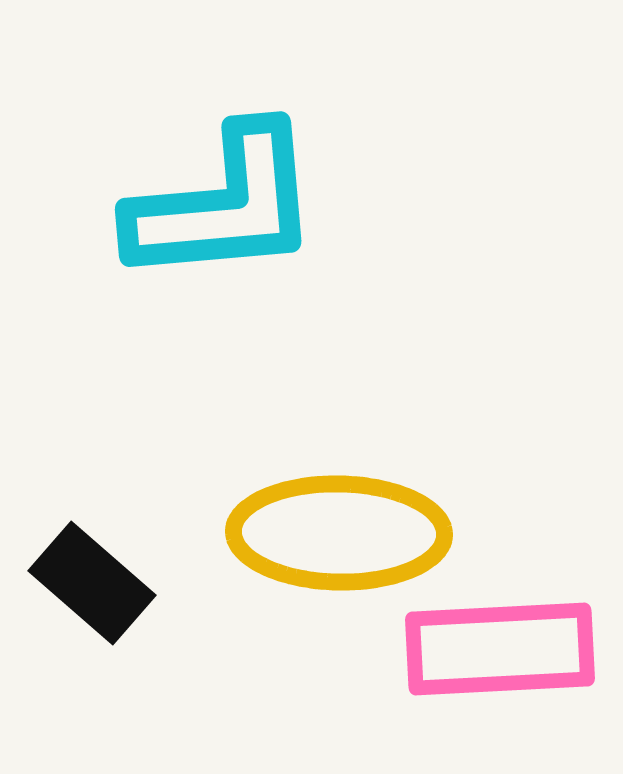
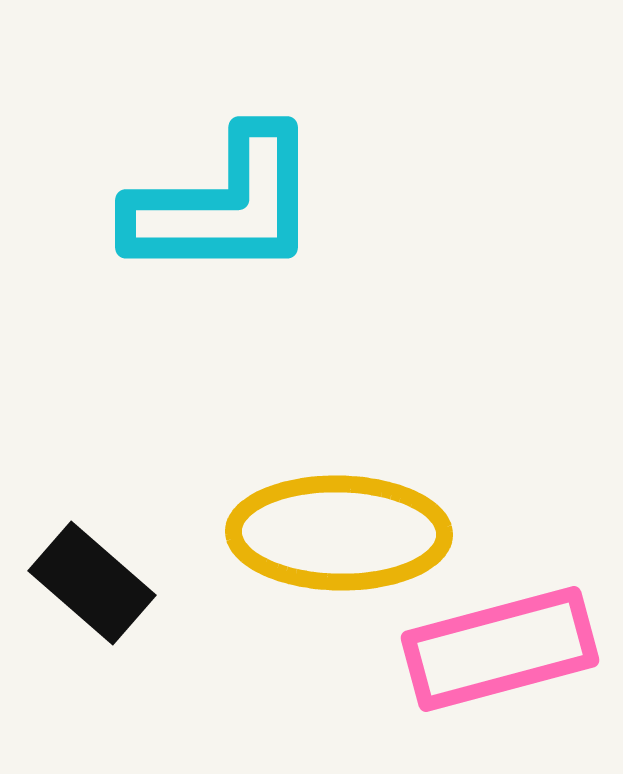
cyan L-shape: rotated 5 degrees clockwise
pink rectangle: rotated 12 degrees counterclockwise
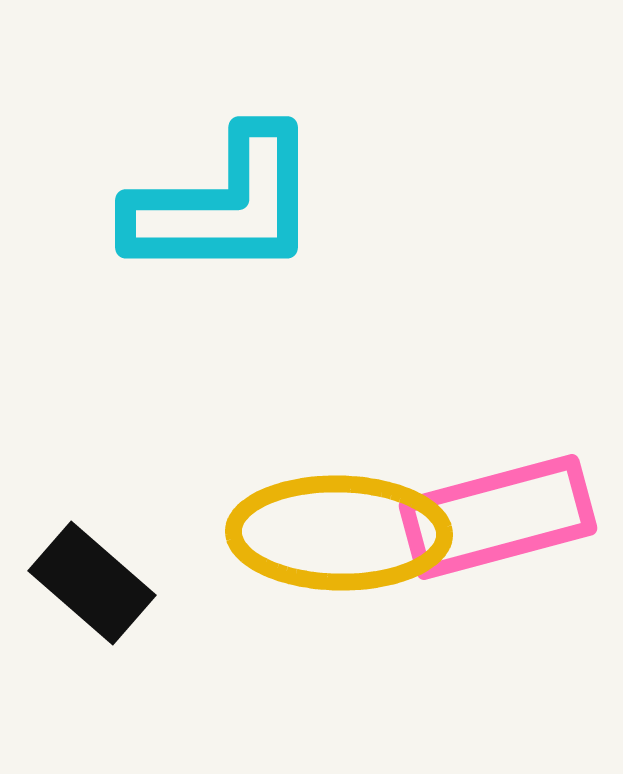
pink rectangle: moved 2 px left, 132 px up
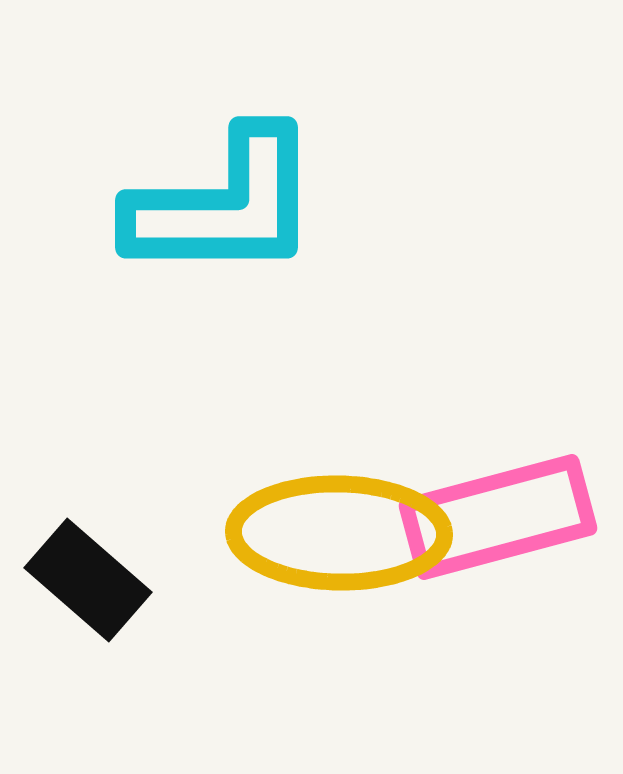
black rectangle: moved 4 px left, 3 px up
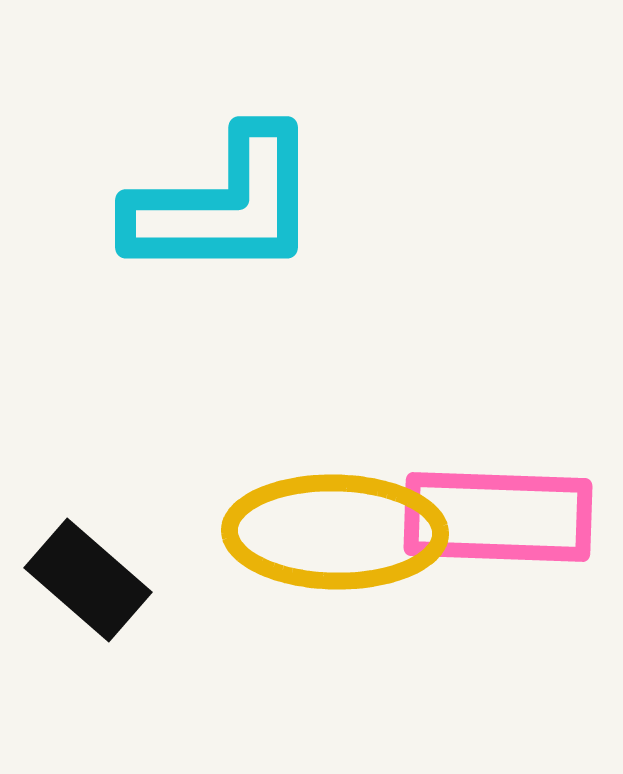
pink rectangle: rotated 17 degrees clockwise
yellow ellipse: moved 4 px left, 1 px up
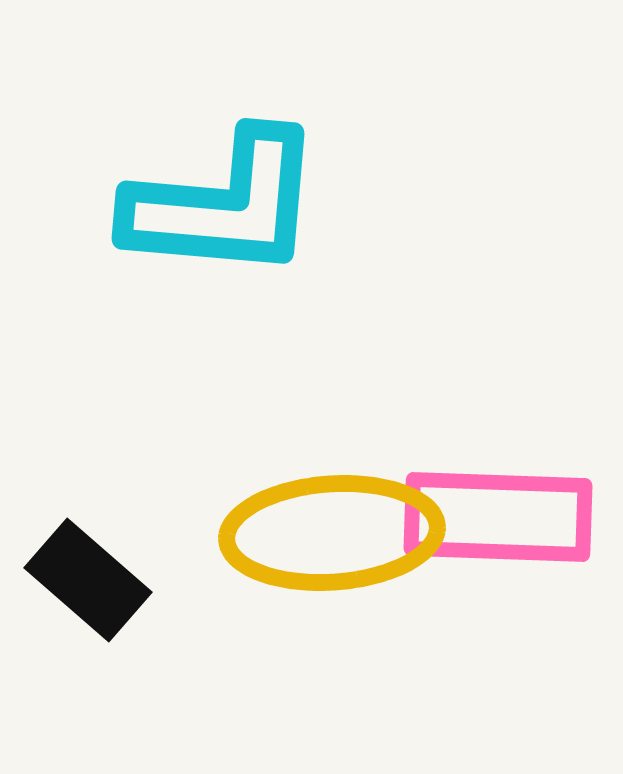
cyan L-shape: rotated 5 degrees clockwise
yellow ellipse: moved 3 px left, 1 px down; rotated 5 degrees counterclockwise
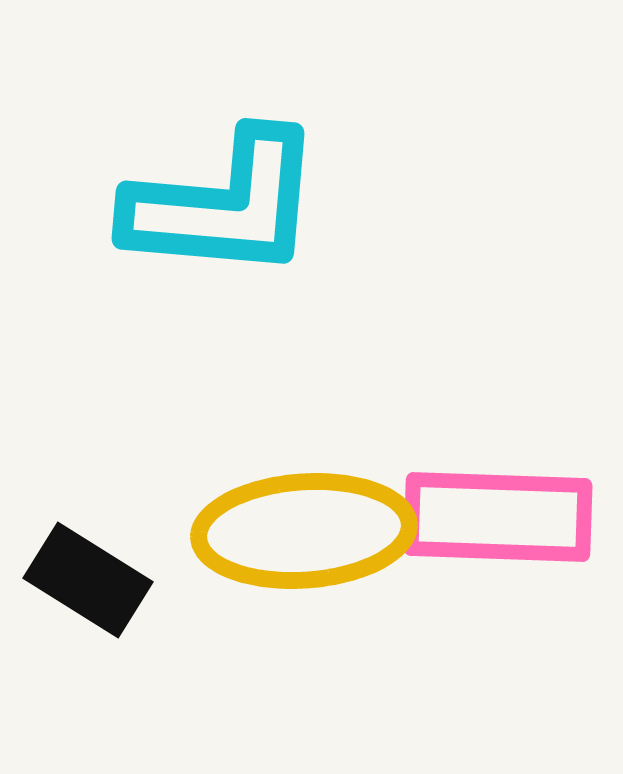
yellow ellipse: moved 28 px left, 2 px up
black rectangle: rotated 9 degrees counterclockwise
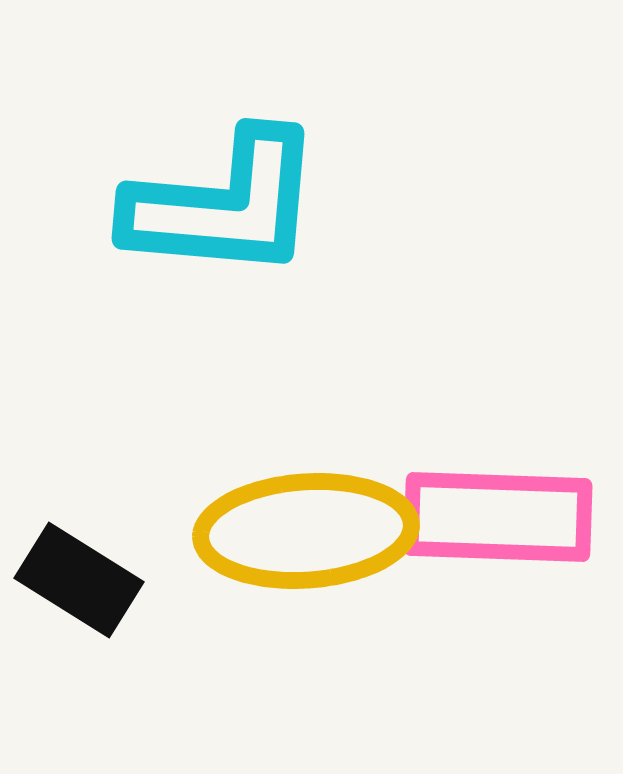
yellow ellipse: moved 2 px right
black rectangle: moved 9 px left
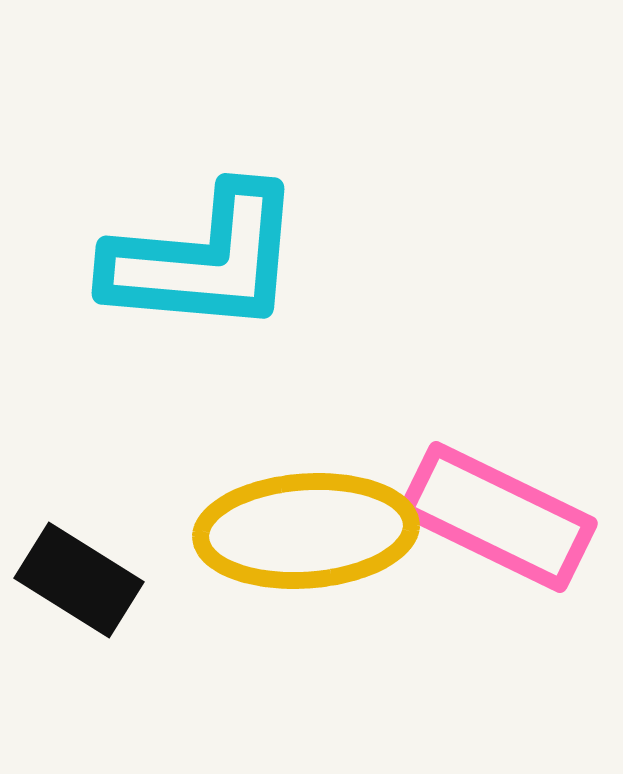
cyan L-shape: moved 20 px left, 55 px down
pink rectangle: rotated 24 degrees clockwise
